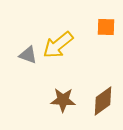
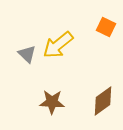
orange square: rotated 24 degrees clockwise
gray triangle: moved 1 px left, 1 px up; rotated 24 degrees clockwise
brown star: moved 11 px left, 2 px down
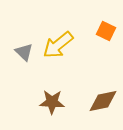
orange square: moved 4 px down
gray triangle: moved 3 px left, 2 px up
brown diamond: rotated 24 degrees clockwise
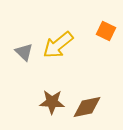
brown diamond: moved 16 px left, 6 px down
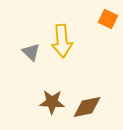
orange square: moved 2 px right, 12 px up
yellow arrow: moved 4 px right, 4 px up; rotated 56 degrees counterclockwise
gray triangle: moved 7 px right
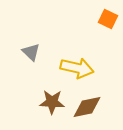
yellow arrow: moved 15 px right, 27 px down; rotated 72 degrees counterclockwise
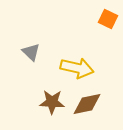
brown diamond: moved 3 px up
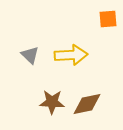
orange square: rotated 30 degrees counterclockwise
gray triangle: moved 1 px left, 3 px down
yellow arrow: moved 6 px left, 13 px up; rotated 16 degrees counterclockwise
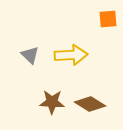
brown diamond: moved 3 px right; rotated 44 degrees clockwise
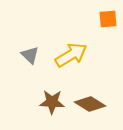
yellow arrow: rotated 28 degrees counterclockwise
